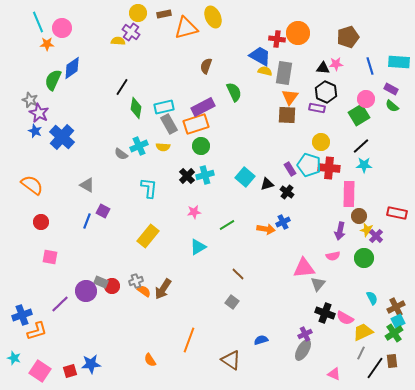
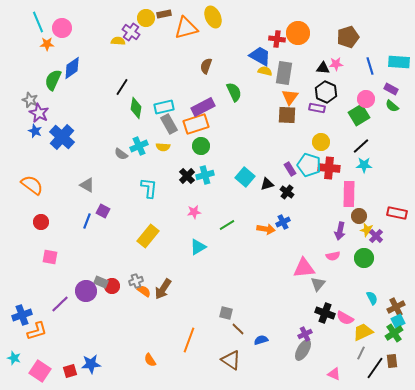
yellow circle at (138, 13): moved 8 px right, 5 px down
brown line at (238, 274): moved 55 px down
gray square at (232, 302): moved 6 px left, 11 px down; rotated 24 degrees counterclockwise
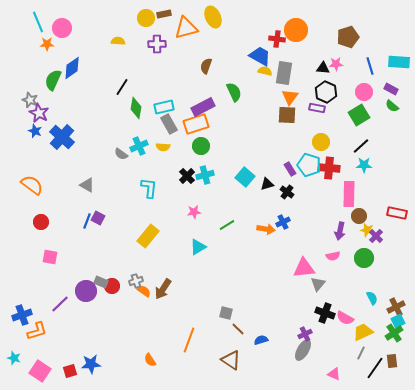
purple cross at (131, 32): moved 26 px right, 12 px down; rotated 36 degrees counterclockwise
orange circle at (298, 33): moved 2 px left, 3 px up
pink circle at (366, 99): moved 2 px left, 7 px up
purple square at (103, 211): moved 5 px left, 7 px down
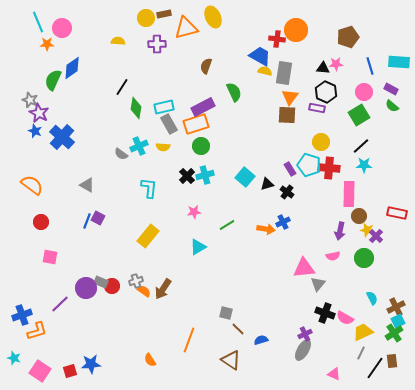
purple circle at (86, 291): moved 3 px up
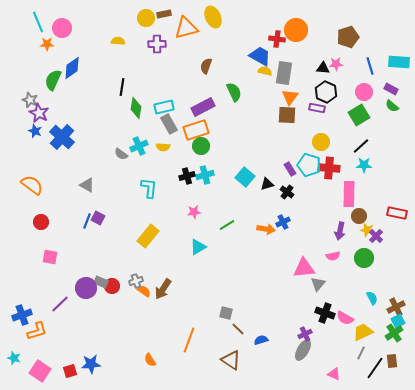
black line at (122, 87): rotated 24 degrees counterclockwise
orange rectangle at (196, 124): moved 6 px down
black cross at (187, 176): rotated 28 degrees clockwise
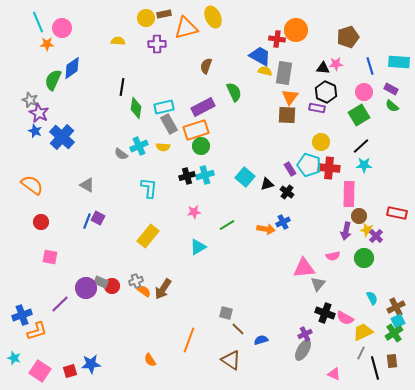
purple arrow at (340, 231): moved 6 px right
black line at (375, 368): rotated 50 degrees counterclockwise
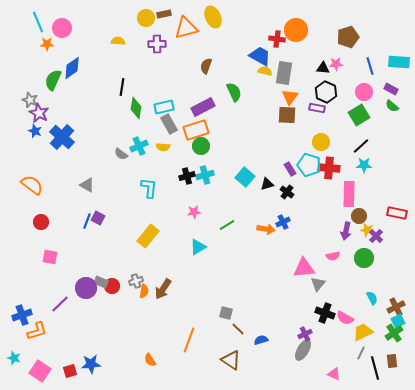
orange semicircle at (144, 291): rotated 64 degrees clockwise
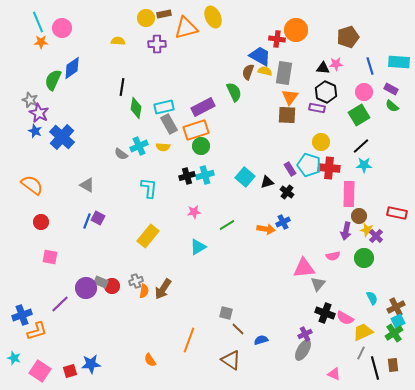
orange star at (47, 44): moved 6 px left, 2 px up
brown semicircle at (206, 66): moved 42 px right, 6 px down
black triangle at (267, 184): moved 2 px up
brown rectangle at (392, 361): moved 1 px right, 4 px down
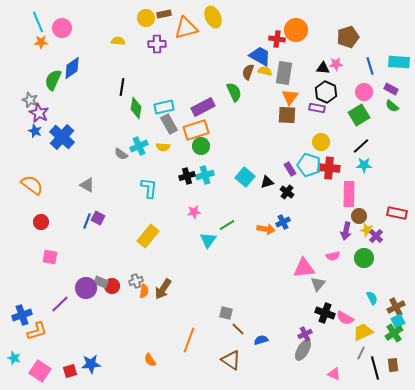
cyan triangle at (198, 247): moved 10 px right, 7 px up; rotated 24 degrees counterclockwise
